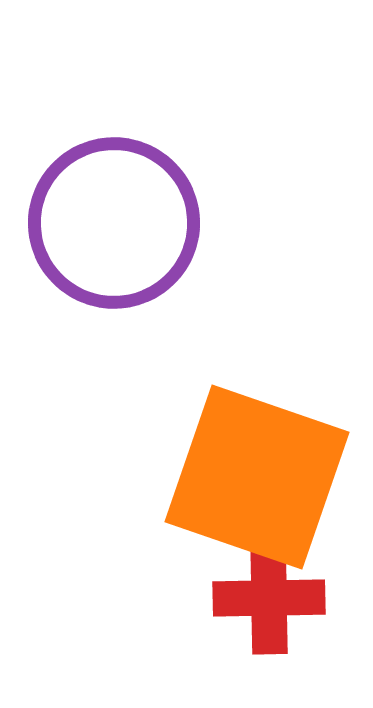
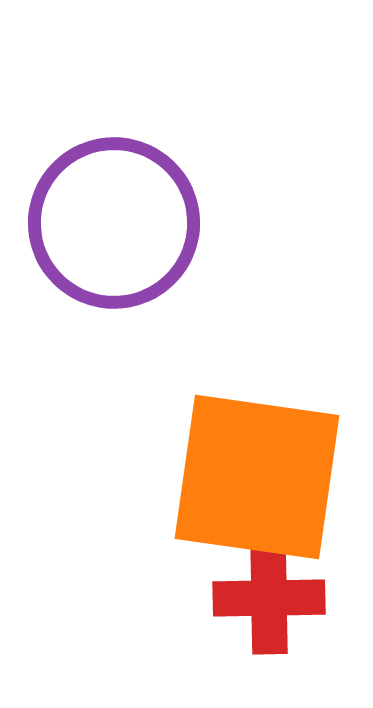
orange square: rotated 11 degrees counterclockwise
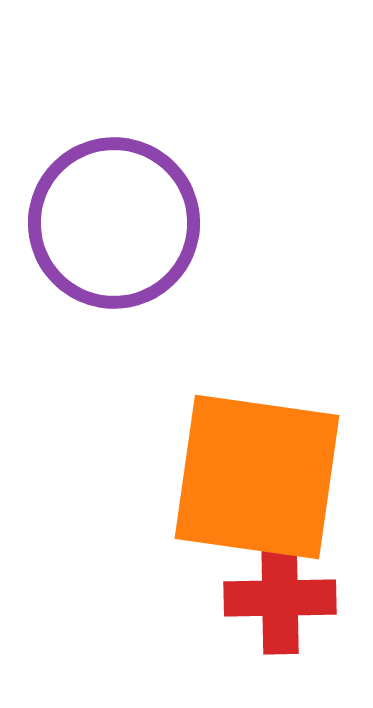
red cross: moved 11 px right
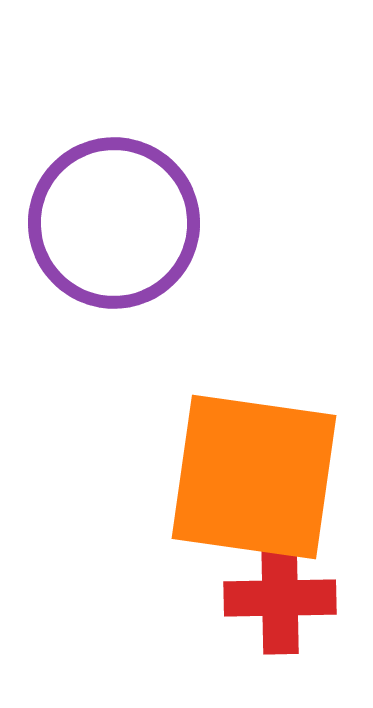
orange square: moved 3 px left
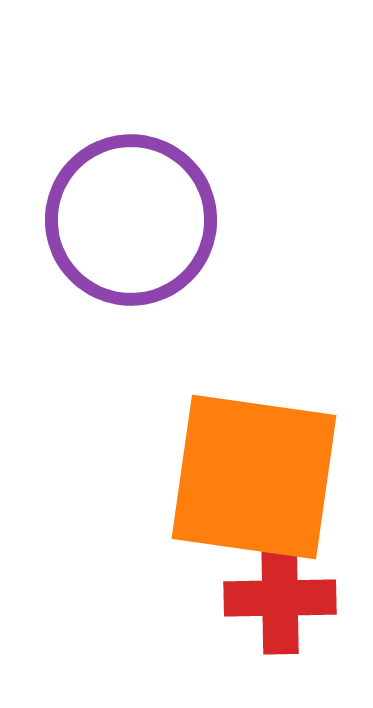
purple circle: moved 17 px right, 3 px up
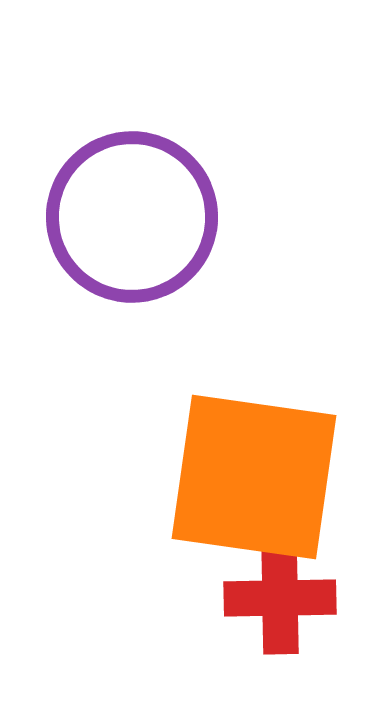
purple circle: moved 1 px right, 3 px up
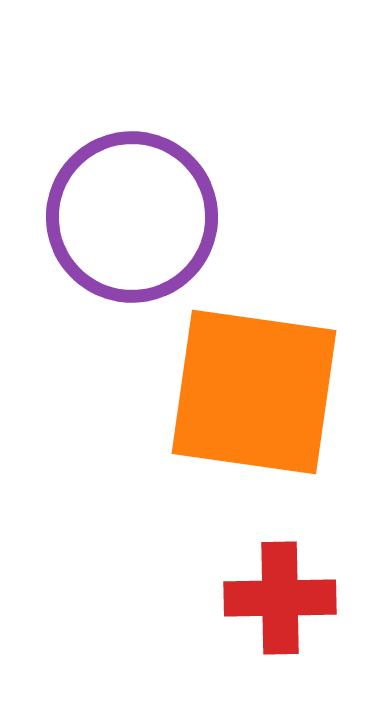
orange square: moved 85 px up
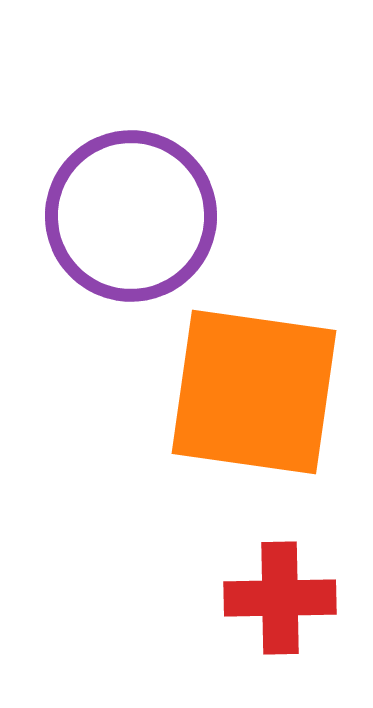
purple circle: moved 1 px left, 1 px up
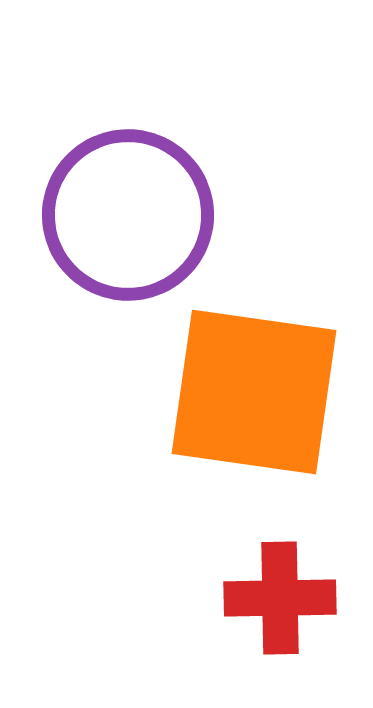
purple circle: moved 3 px left, 1 px up
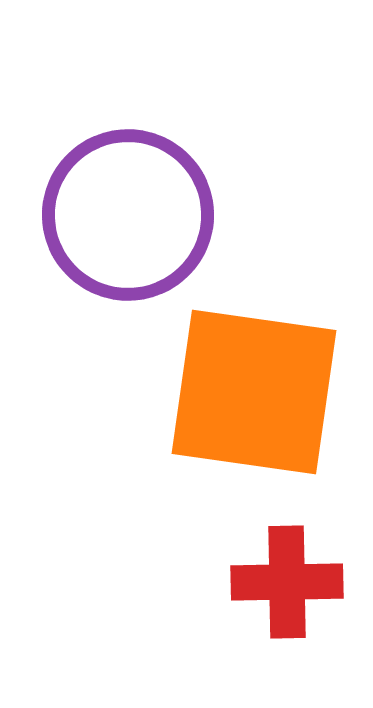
red cross: moved 7 px right, 16 px up
